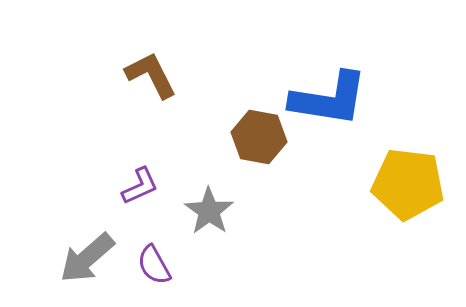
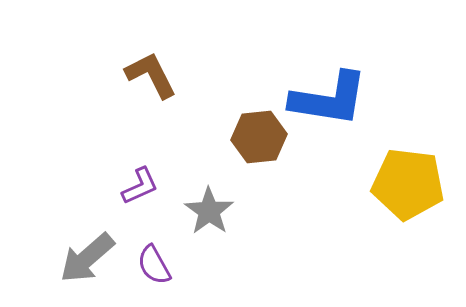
brown hexagon: rotated 16 degrees counterclockwise
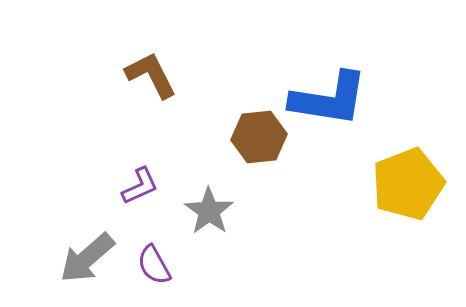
yellow pentagon: rotated 28 degrees counterclockwise
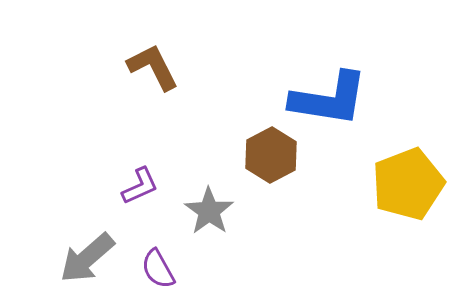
brown L-shape: moved 2 px right, 8 px up
brown hexagon: moved 12 px right, 18 px down; rotated 22 degrees counterclockwise
purple semicircle: moved 4 px right, 4 px down
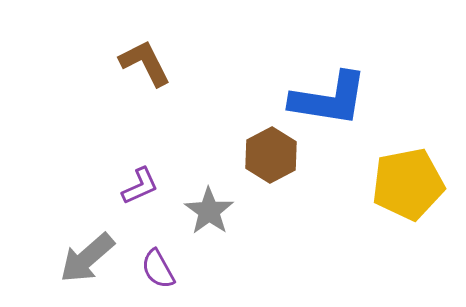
brown L-shape: moved 8 px left, 4 px up
yellow pentagon: rotated 10 degrees clockwise
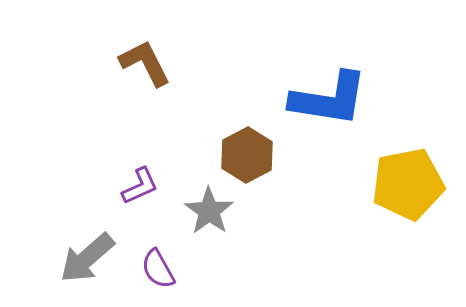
brown hexagon: moved 24 px left
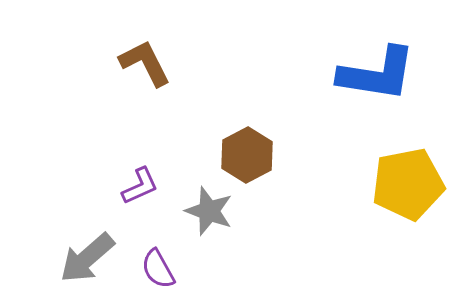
blue L-shape: moved 48 px right, 25 px up
gray star: rotated 15 degrees counterclockwise
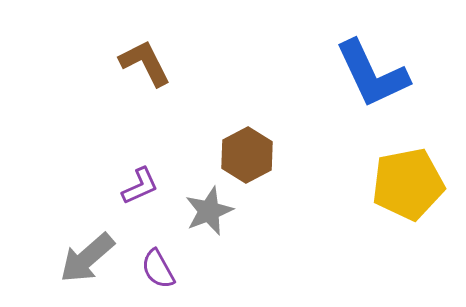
blue L-shape: moved 5 px left; rotated 56 degrees clockwise
gray star: rotated 30 degrees clockwise
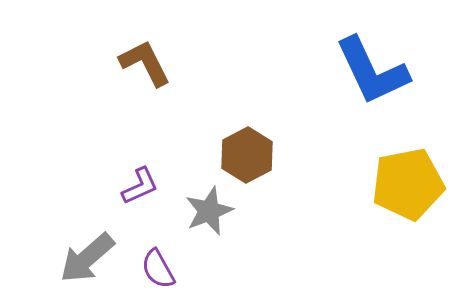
blue L-shape: moved 3 px up
